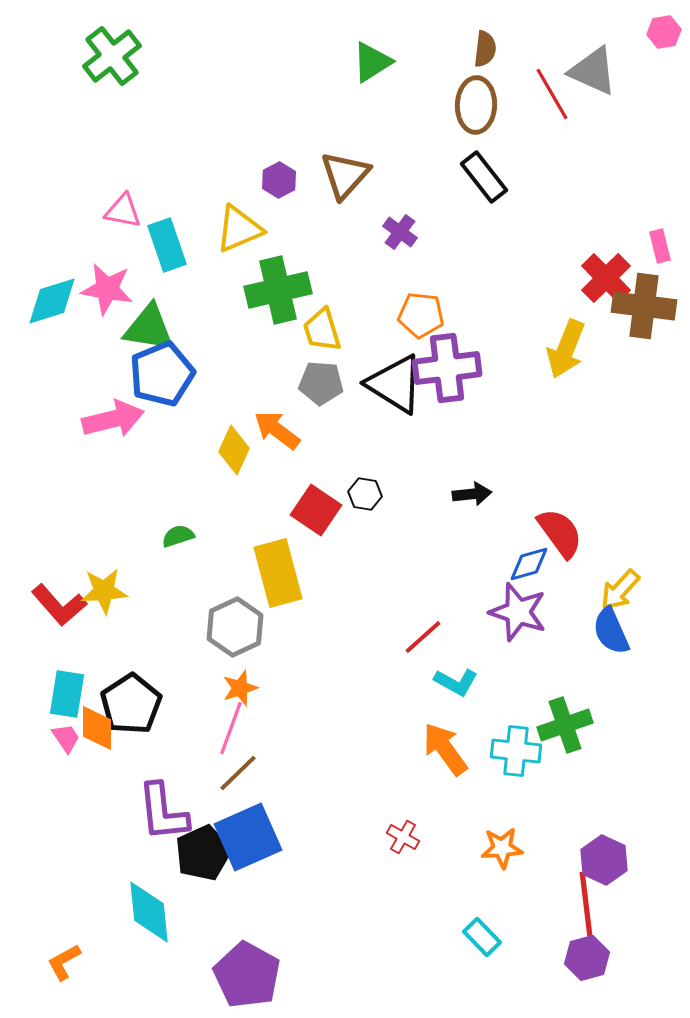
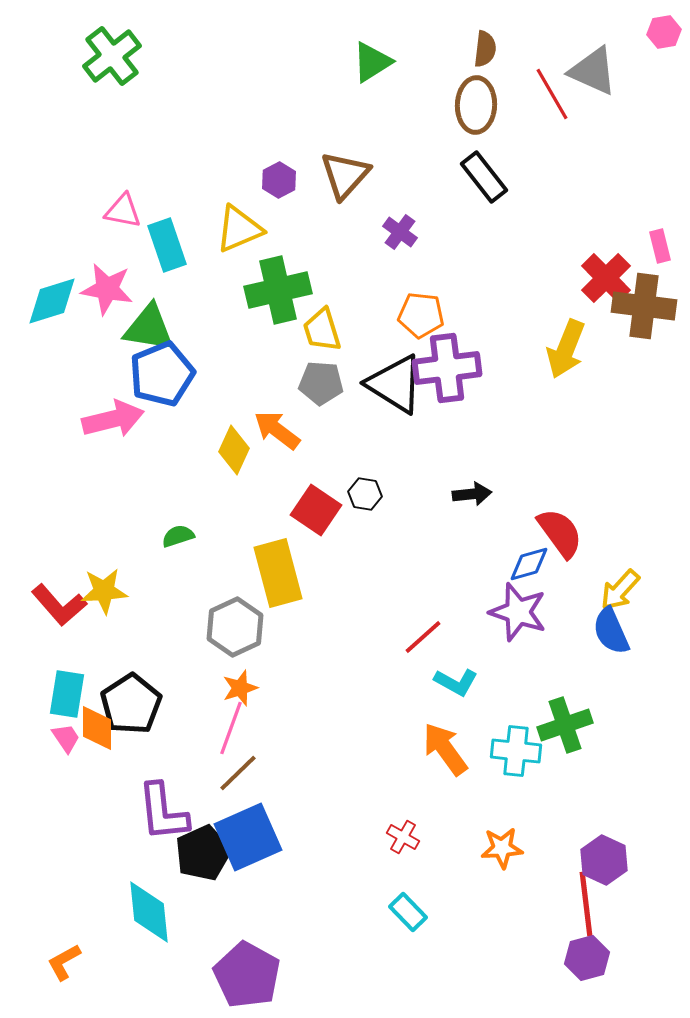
cyan rectangle at (482, 937): moved 74 px left, 25 px up
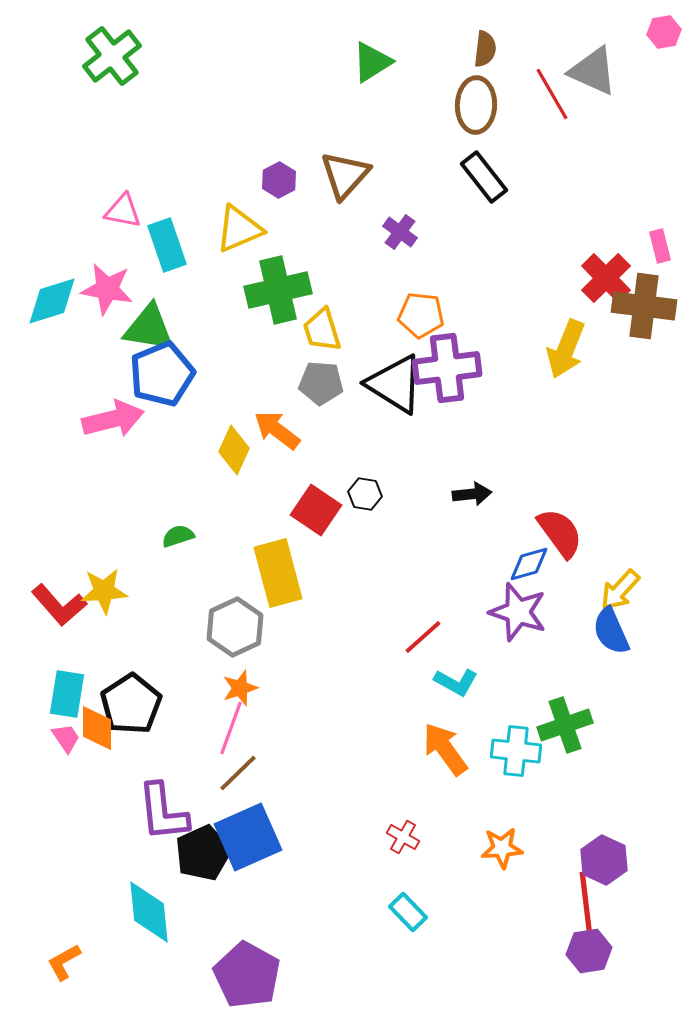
purple hexagon at (587, 958): moved 2 px right, 7 px up; rotated 6 degrees clockwise
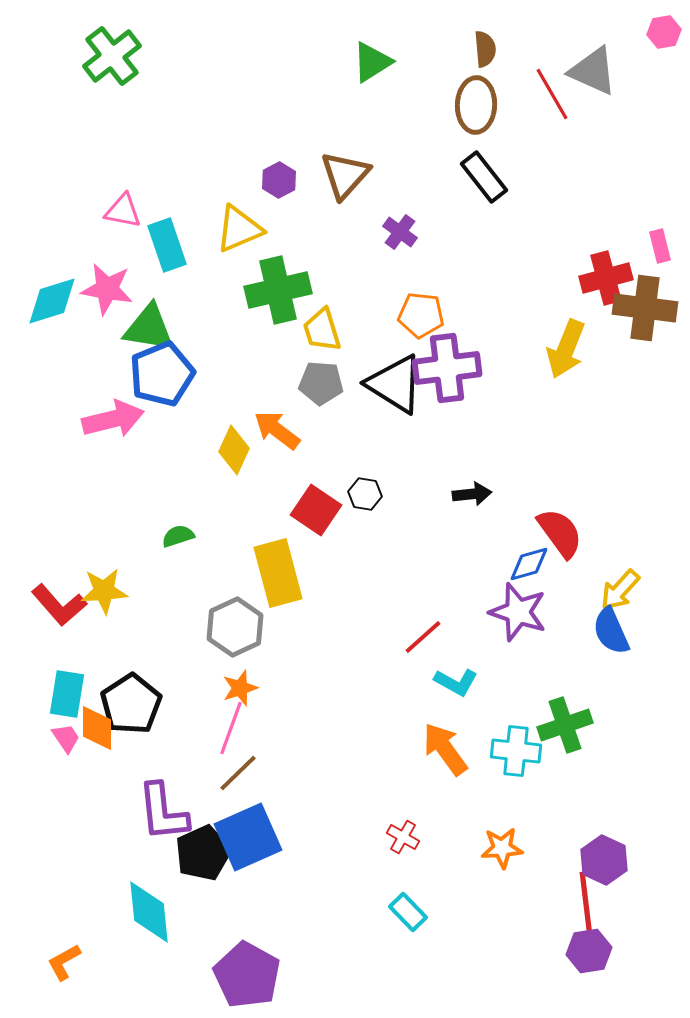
brown semicircle at (485, 49): rotated 12 degrees counterclockwise
red cross at (606, 278): rotated 30 degrees clockwise
brown cross at (644, 306): moved 1 px right, 2 px down
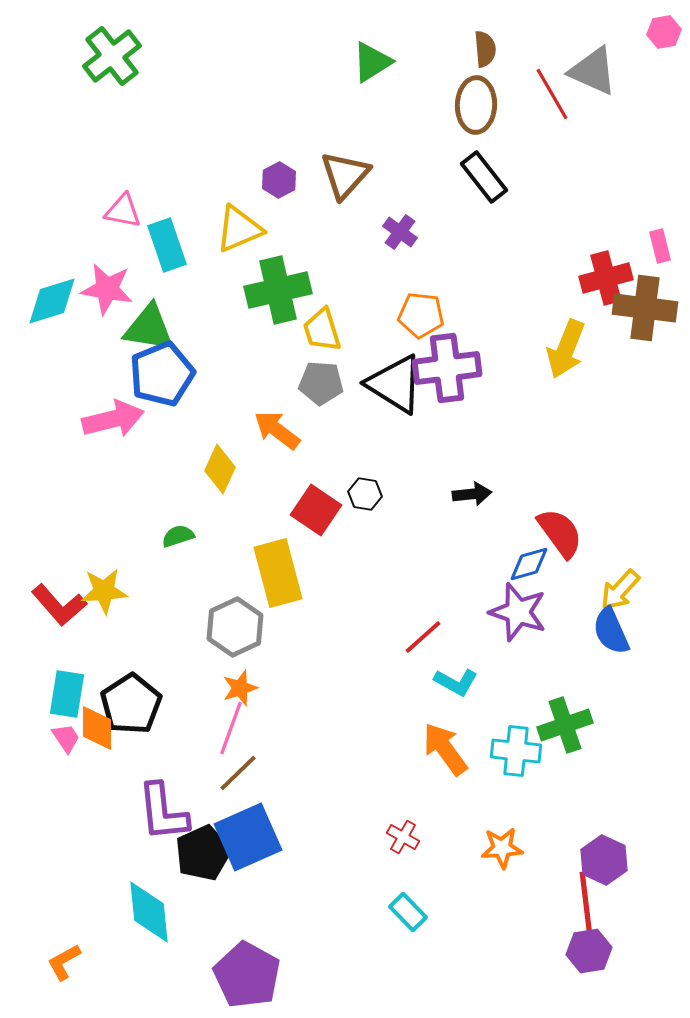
yellow diamond at (234, 450): moved 14 px left, 19 px down
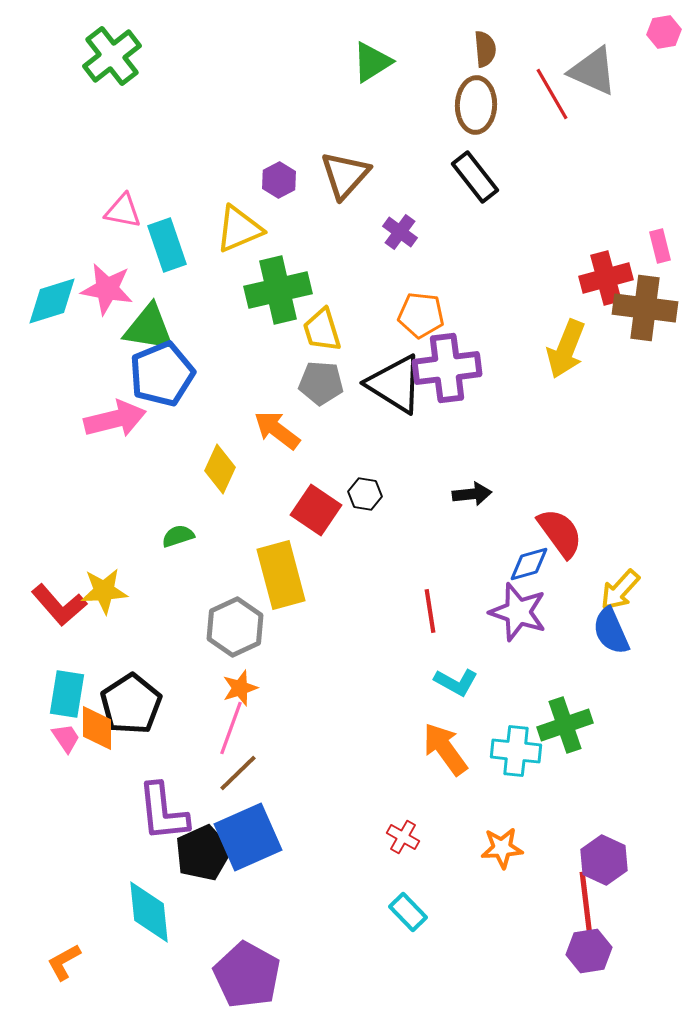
black rectangle at (484, 177): moved 9 px left
pink arrow at (113, 419): moved 2 px right
yellow rectangle at (278, 573): moved 3 px right, 2 px down
red line at (423, 637): moved 7 px right, 26 px up; rotated 57 degrees counterclockwise
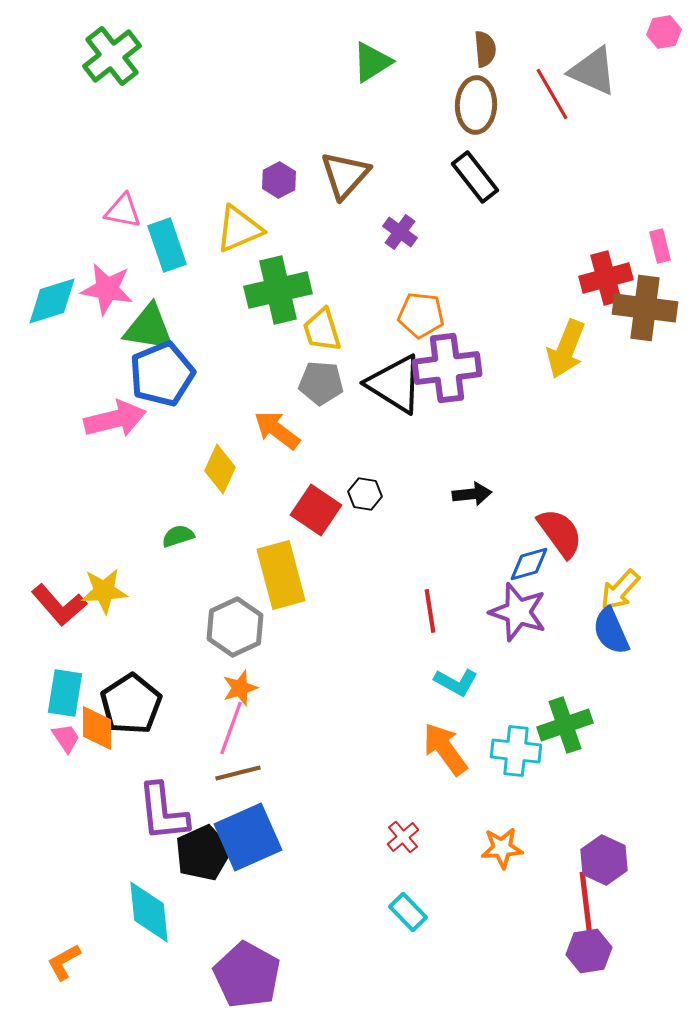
cyan rectangle at (67, 694): moved 2 px left, 1 px up
brown line at (238, 773): rotated 30 degrees clockwise
red cross at (403, 837): rotated 20 degrees clockwise
